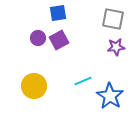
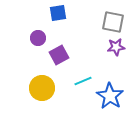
gray square: moved 3 px down
purple square: moved 15 px down
yellow circle: moved 8 px right, 2 px down
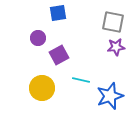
cyan line: moved 2 px left, 1 px up; rotated 36 degrees clockwise
blue star: rotated 20 degrees clockwise
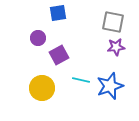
blue star: moved 10 px up
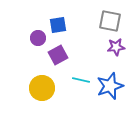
blue square: moved 12 px down
gray square: moved 3 px left, 1 px up
purple square: moved 1 px left
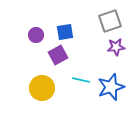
gray square: rotated 30 degrees counterclockwise
blue square: moved 7 px right, 7 px down
purple circle: moved 2 px left, 3 px up
blue star: moved 1 px right, 1 px down
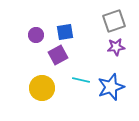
gray square: moved 4 px right
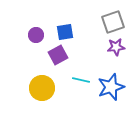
gray square: moved 1 px left, 1 px down
